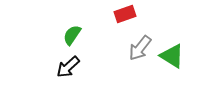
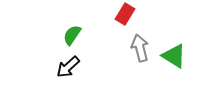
red rectangle: rotated 40 degrees counterclockwise
gray arrow: rotated 128 degrees clockwise
green triangle: moved 2 px right
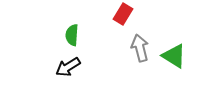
red rectangle: moved 2 px left
green semicircle: rotated 30 degrees counterclockwise
black arrow: rotated 10 degrees clockwise
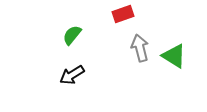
red rectangle: rotated 40 degrees clockwise
green semicircle: rotated 35 degrees clockwise
black arrow: moved 4 px right, 8 px down
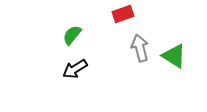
black arrow: moved 3 px right, 6 px up
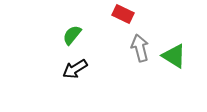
red rectangle: rotated 45 degrees clockwise
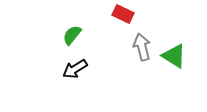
gray arrow: moved 2 px right, 1 px up
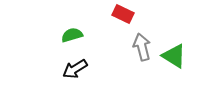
green semicircle: rotated 35 degrees clockwise
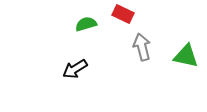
green semicircle: moved 14 px right, 11 px up
green triangle: moved 12 px right; rotated 20 degrees counterclockwise
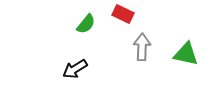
green semicircle: rotated 145 degrees clockwise
gray arrow: rotated 16 degrees clockwise
green triangle: moved 2 px up
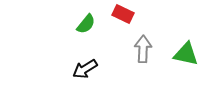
gray arrow: moved 1 px right, 2 px down
black arrow: moved 10 px right
